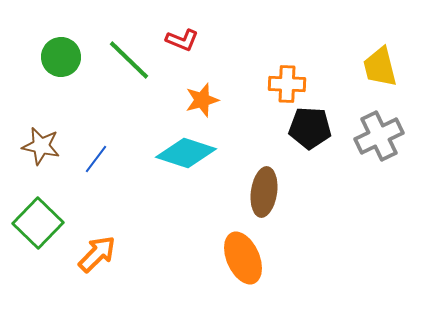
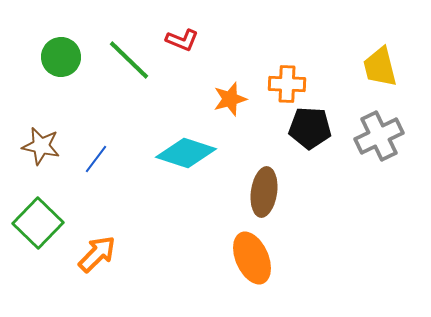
orange star: moved 28 px right, 1 px up
orange ellipse: moved 9 px right
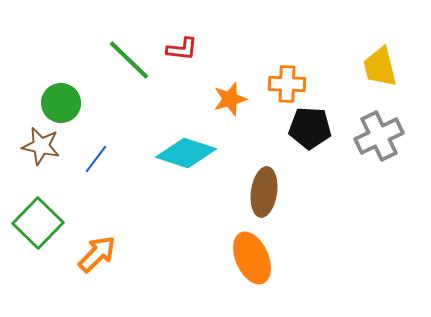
red L-shape: moved 9 px down; rotated 16 degrees counterclockwise
green circle: moved 46 px down
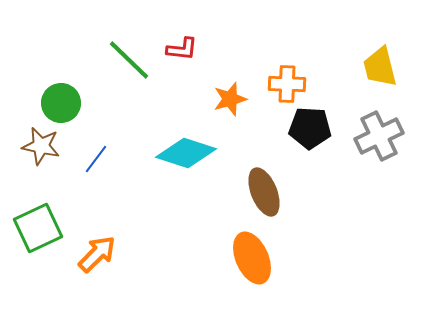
brown ellipse: rotated 30 degrees counterclockwise
green square: moved 5 px down; rotated 21 degrees clockwise
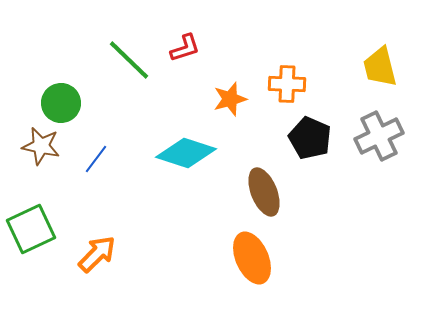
red L-shape: moved 3 px right, 1 px up; rotated 24 degrees counterclockwise
black pentagon: moved 10 px down; rotated 21 degrees clockwise
green square: moved 7 px left, 1 px down
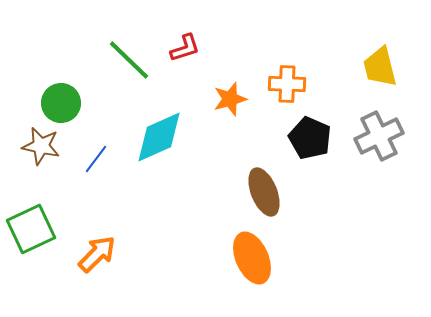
cyan diamond: moved 27 px left, 16 px up; rotated 42 degrees counterclockwise
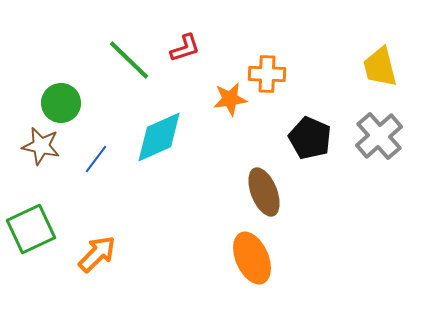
orange cross: moved 20 px left, 10 px up
orange star: rotated 8 degrees clockwise
gray cross: rotated 15 degrees counterclockwise
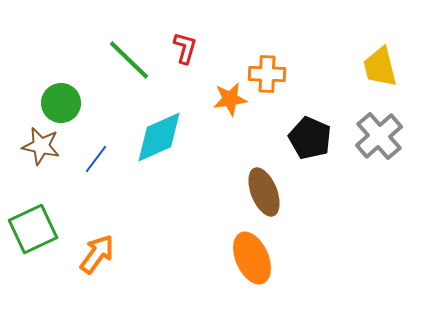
red L-shape: rotated 56 degrees counterclockwise
green square: moved 2 px right
orange arrow: rotated 9 degrees counterclockwise
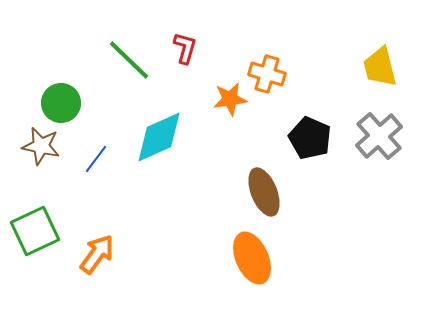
orange cross: rotated 15 degrees clockwise
green square: moved 2 px right, 2 px down
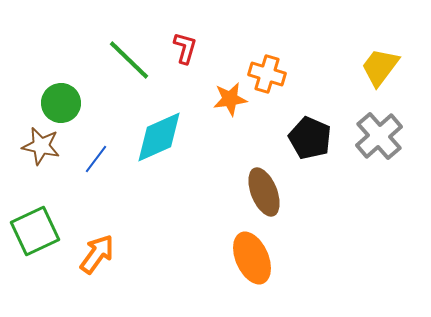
yellow trapezoid: rotated 51 degrees clockwise
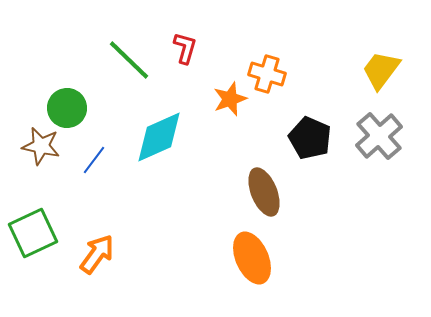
yellow trapezoid: moved 1 px right, 3 px down
orange star: rotated 12 degrees counterclockwise
green circle: moved 6 px right, 5 px down
blue line: moved 2 px left, 1 px down
green square: moved 2 px left, 2 px down
